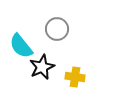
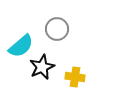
cyan semicircle: rotated 92 degrees counterclockwise
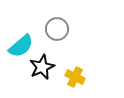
yellow cross: rotated 18 degrees clockwise
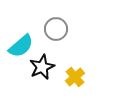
gray circle: moved 1 px left
yellow cross: rotated 24 degrees clockwise
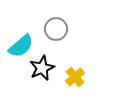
black star: moved 1 px down
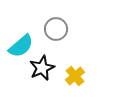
yellow cross: moved 1 px up
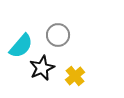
gray circle: moved 2 px right, 6 px down
cyan semicircle: rotated 8 degrees counterclockwise
